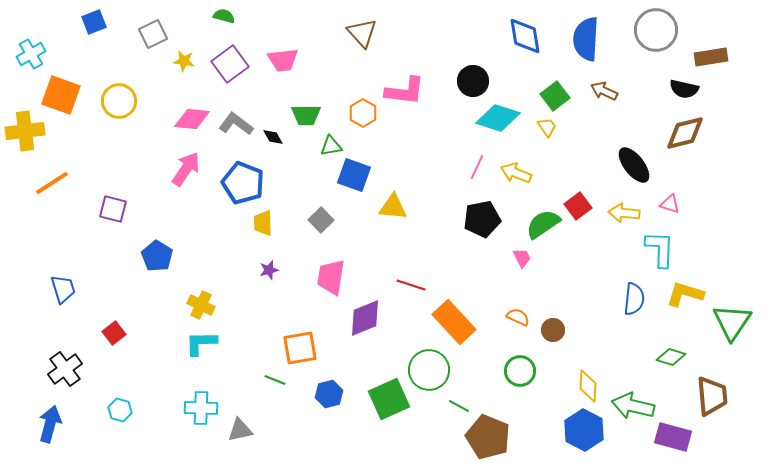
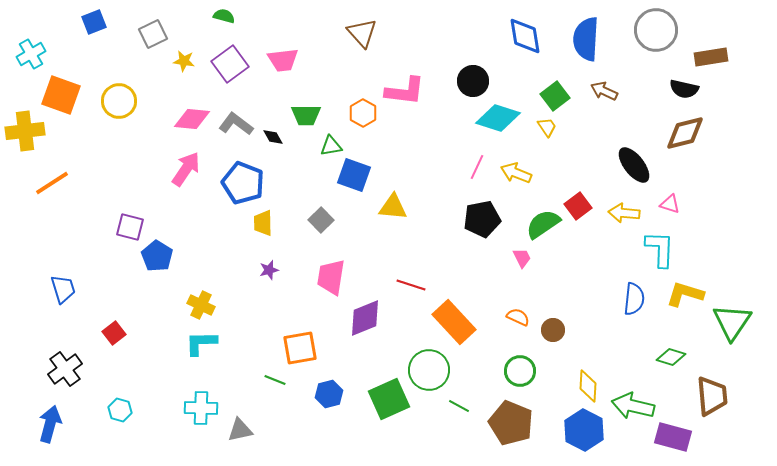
purple square at (113, 209): moved 17 px right, 18 px down
brown pentagon at (488, 437): moved 23 px right, 14 px up
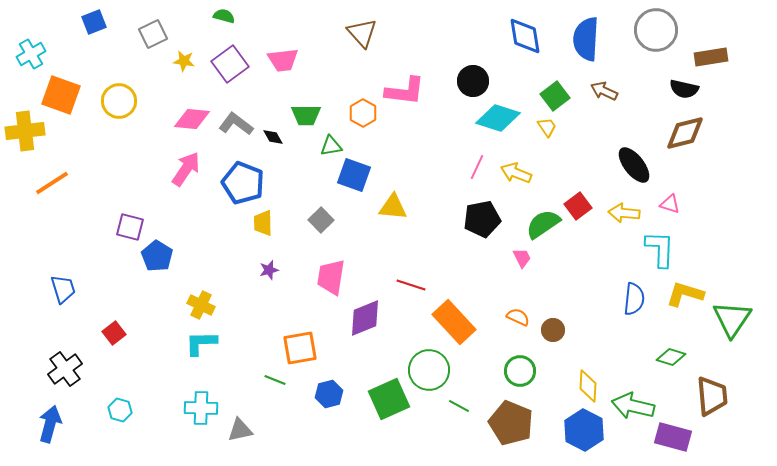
green triangle at (732, 322): moved 3 px up
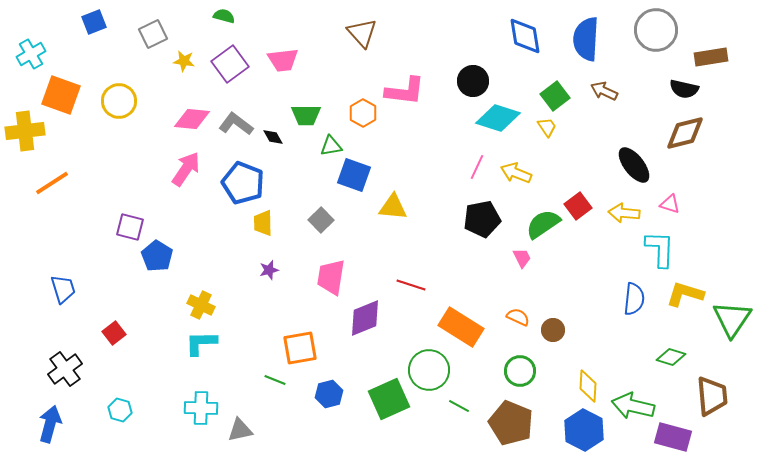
orange rectangle at (454, 322): moved 7 px right, 5 px down; rotated 15 degrees counterclockwise
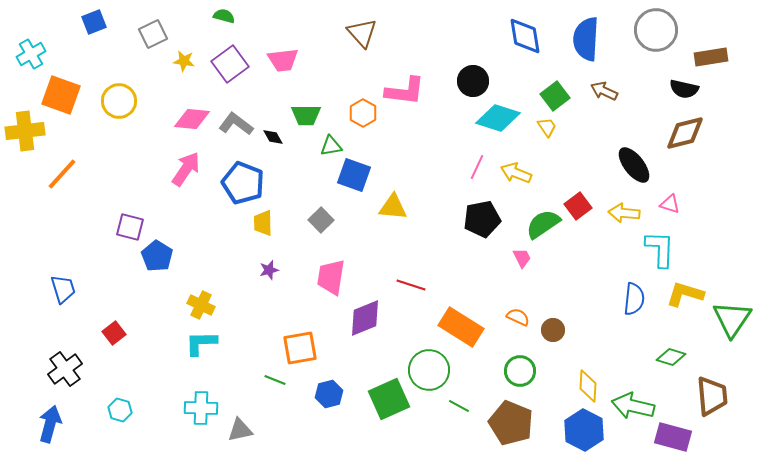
orange line at (52, 183): moved 10 px right, 9 px up; rotated 15 degrees counterclockwise
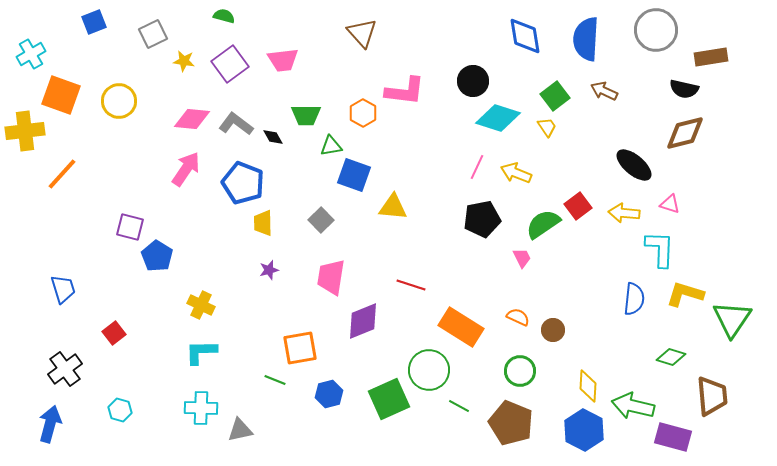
black ellipse at (634, 165): rotated 12 degrees counterclockwise
purple diamond at (365, 318): moved 2 px left, 3 px down
cyan L-shape at (201, 343): moved 9 px down
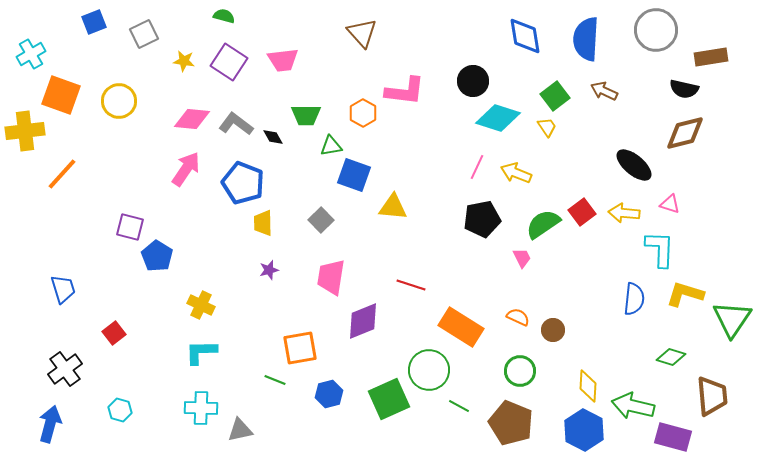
gray square at (153, 34): moved 9 px left
purple square at (230, 64): moved 1 px left, 2 px up; rotated 21 degrees counterclockwise
red square at (578, 206): moved 4 px right, 6 px down
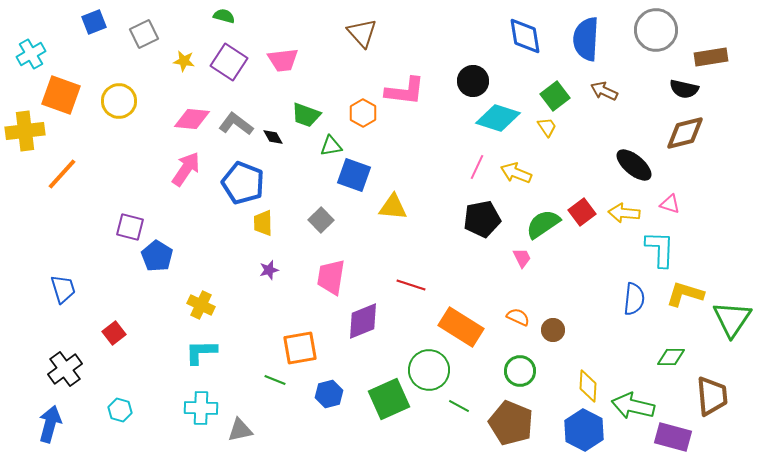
green trapezoid at (306, 115): rotated 20 degrees clockwise
green diamond at (671, 357): rotated 16 degrees counterclockwise
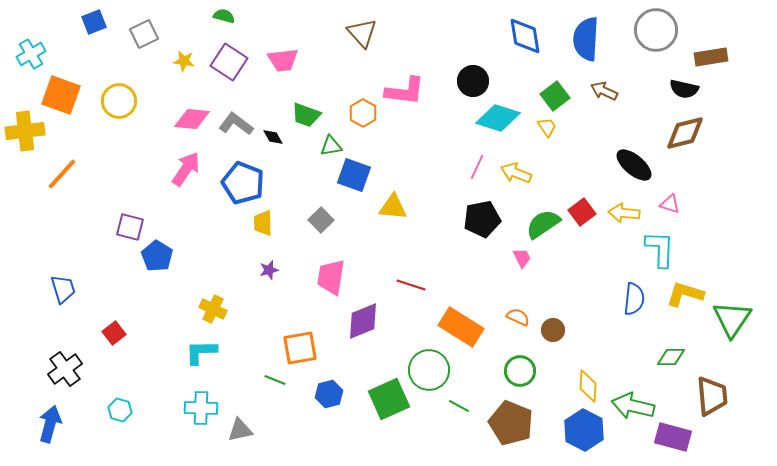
yellow cross at (201, 305): moved 12 px right, 4 px down
